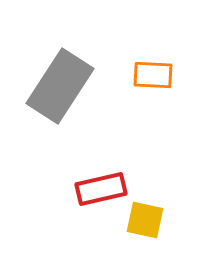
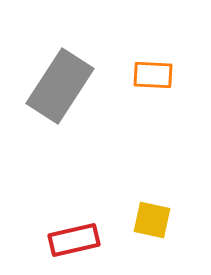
red rectangle: moved 27 px left, 51 px down
yellow square: moved 7 px right
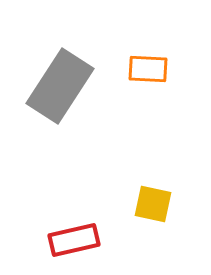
orange rectangle: moved 5 px left, 6 px up
yellow square: moved 1 px right, 16 px up
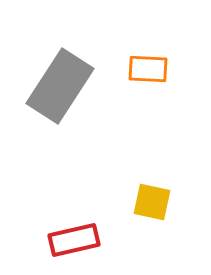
yellow square: moved 1 px left, 2 px up
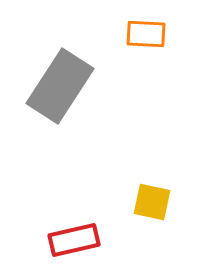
orange rectangle: moved 2 px left, 35 px up
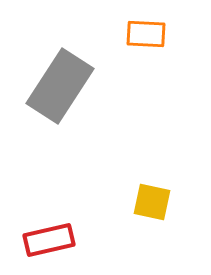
red rectangle: moved 25 px left
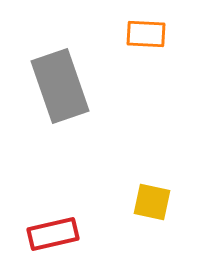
gray rectangle: rotated 52 degrees counterclockwise
red rectangle: moved 4 px right, 6 px up
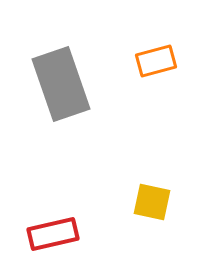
orange rectangle: moved 10 px right, 27 px down; rotated 18 degrees counterclockwise
gray rectangle: moved 1 px right, 2 px up
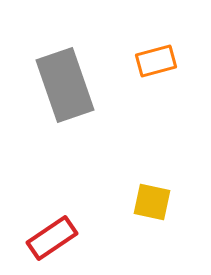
gray rectangle: moved 4 px right, 1 px down
red rectangle: moved 1 px left, 4 px down; rotated 21 degrees counterclockwise
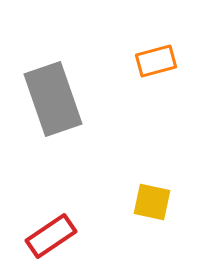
gray rectangle: moved 12 px left, 14 px down
red rectangle: moved 1 px left, 2 px up
